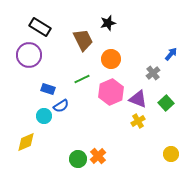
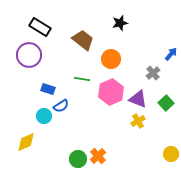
black star: moved 12 px right
brown trapezoid: rotated 25 degrees counterclockwise
green line: rotated 35 degrees clockwise
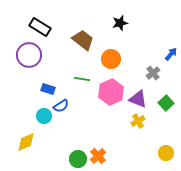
yellow circle: moved 5 px left, 1 px up
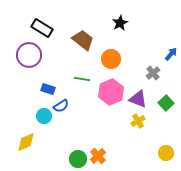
black star: rotated 14 degrees counterclockwise
black rectangle: moved 2 px right, 1 px down
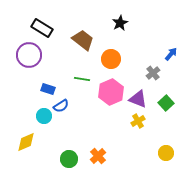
green circle: moved 9 px left
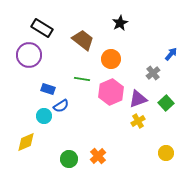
purple triangle: rotated 42 degrees counterclockwise
